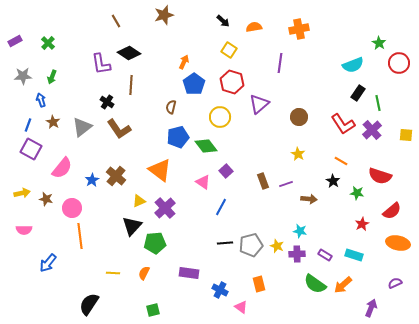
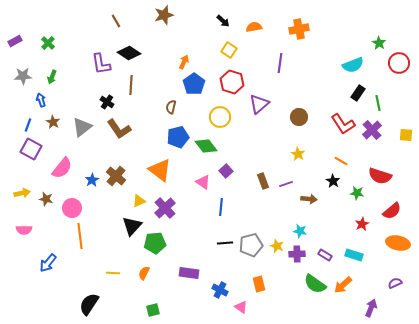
blue line at (221, 207): rotated 24 degrees counterclockwise
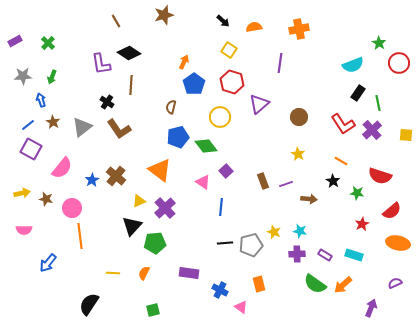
blue line at (28, 125): rotated 32 degrees clockwise
yellow star at (277, 246): moved 3 px left, 14 px up
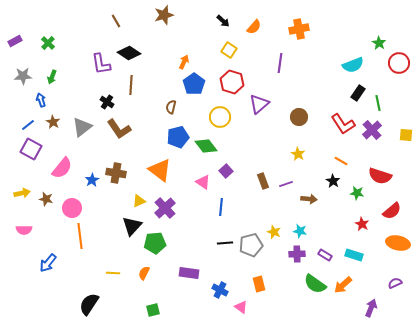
orange semicircle at (254, 27): rotated 140 degrees clockwise
brown cross at (116, 176): moved 3 px up; rotated 30 degrees counterclockwise
red star at (362, 224): rotated 16 degrees counterclockwise
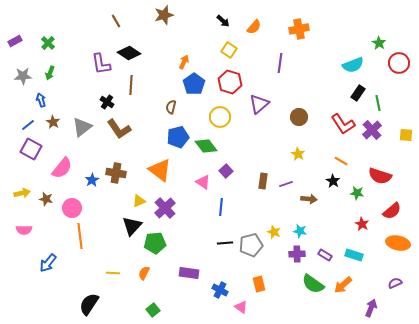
green arrow at (52, 77): moved 2 px left, 4 px up
red hexagon at (232, 82): moved 2 px left
brown rectangle at (263, 181): rotated 28 degrees clockwise
green semicircle at (315, 284): moved 2 px left
green square at (153, 310): rotated 24 degrees counterclockwise
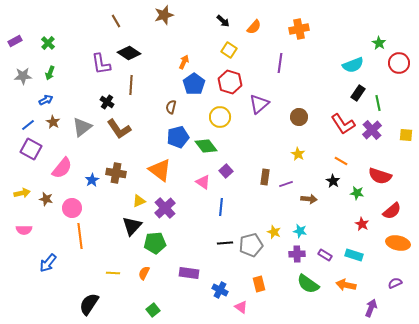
blue arrow at (41, 100): moved 5 px right; rotated 80 degrees clockwise
brown rectangle at (263, 181): moved 2 px right, 4 px up
green semicircle at (313, 284): moved 5 px left
orange arrow at (343, 285): moved 3 px right; rotated 54 degrees clockwise
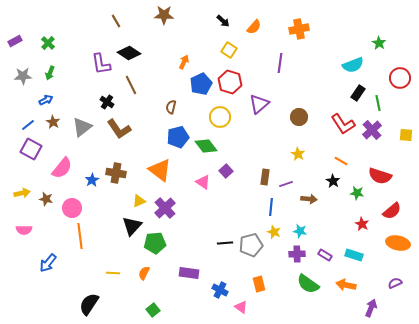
brown star at (164, 15): rotated 18 degrees clockwise
red circle at (399, 63): moved 1 px right, 15 px down
blue pentagon at (194, 84): moved 7 px right; rotated 10 degrees clockwise
brown line at (131, 85): rotated 30 degrees counterclockwise
blue line at (221, 207): moved 50 px right
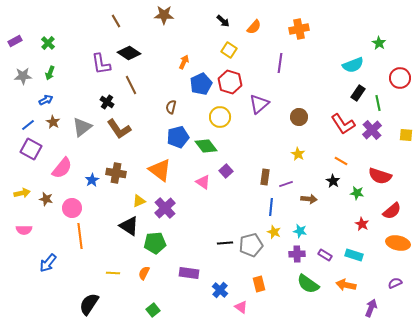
black triangle at (132, 226): moved 3 px left; rotated 40 degrees counterclockwise
blue cross at (220, 290): rotated 14 degrees clockwise
